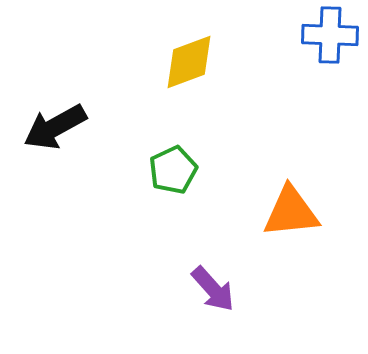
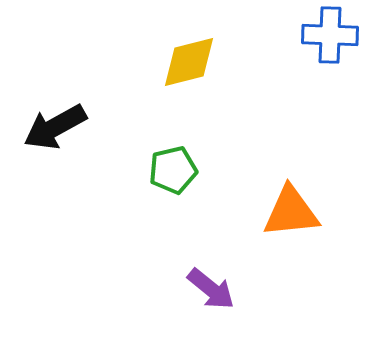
yellow diamond: rotated 6 degrees clockwise
green pentagon: rotated 12 degrees clockwise
purple arrow: moved 2 px left; rotated 9 degrees counterclockwise
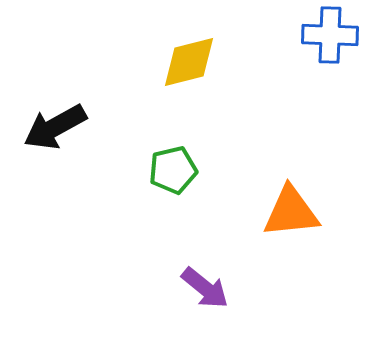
purple arrow: moved 6 px left, 1 px up
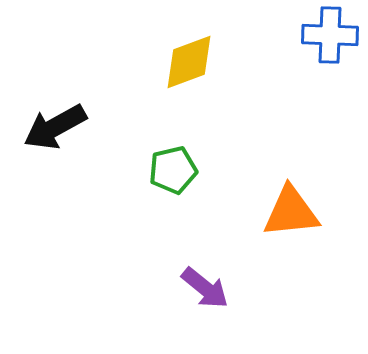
yellow diamond: rotated 6 degrees counterclockwise
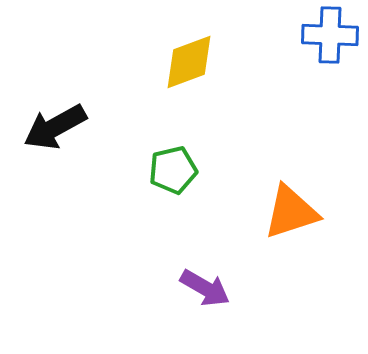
orange triangle: rotated 12 degrees counterclockwise
purple arrow: rotated 9 degrees counterclockwise
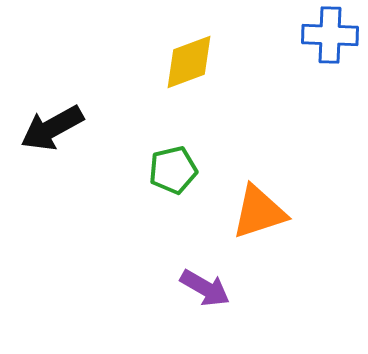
black arrow: moved 3 px left, 1 px down
orange triangle: moved 32 px left
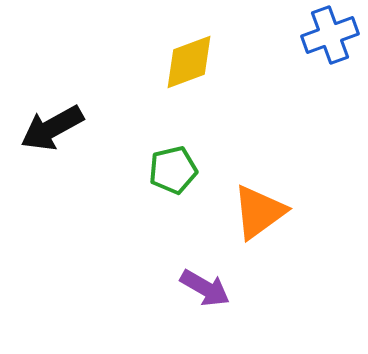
blue cross: rotated 22 degrees counterclockwise
orange triangle: rotated 18 degrees counterclockwise
